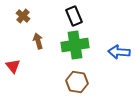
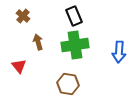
brown arrow: moved 1 px down
blue arrow: rotated 90 degrees counterclockwise
red triangle: moved 6 px right
brown hexagon: moved 9 px left, 2 px down
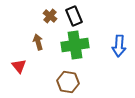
brown cross: moved 27 px right
blue arrow: moved 6 px up
brown hexagon: moved 2 px up
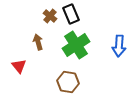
black rectangle: moved 3 px left, 2 px up
green cross: moved 1 px right; rotated 24 degrees counterclockwise
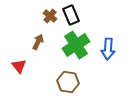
black rectangle: moved 1 px down
brown arrow: rotated 42 degrees clockwise
blue arrow: moved 11 px left, 3 px down
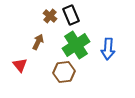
red triangle: moved 1 px right, 1 px up
brown hexagon: moved 4 px left, 10 px up; rotated 15 degrees counterclockwise
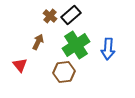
black rectangle: rotated 72 degrees clockwise
